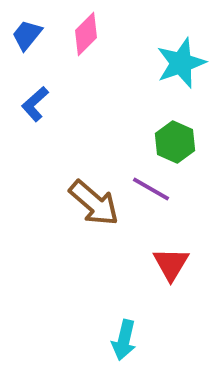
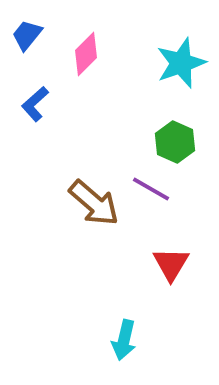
pink diamond: moved 20 px down
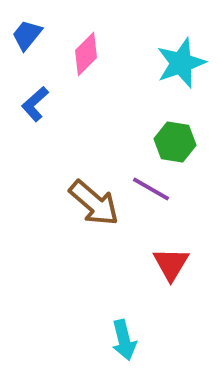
green hexagon: rotated 15 degrees counterclockwise
cyan arrow: rotated 27 degrees counterclockwise
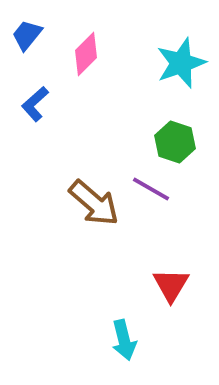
green hexagon: rotated 9 degrees clockwise
red triangle: moved 21 px down
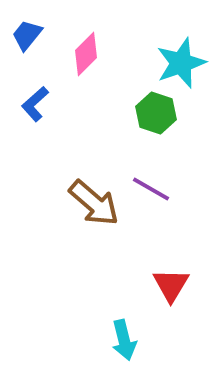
green hexagon: moved 19 px left, 29 px up
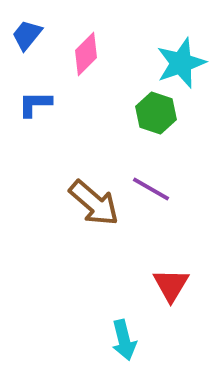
blue L-shape: rotated 42 degrees clockwise
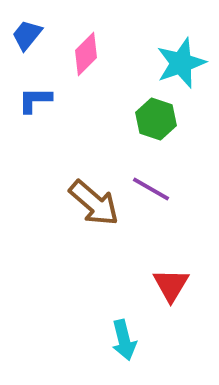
blue L-shape: moved 4 px up
green hexagon: moved 6 px down
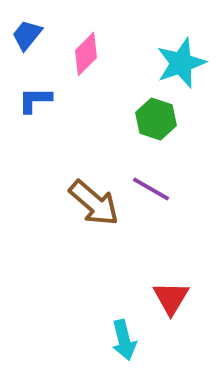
red triangle: moved 13 px down
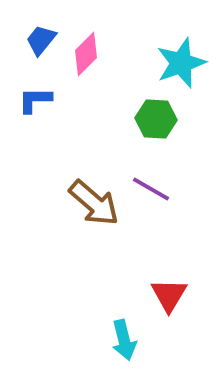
blue trapezoid: moved 14 px right, 5 px down
green hexagon: rotated 15 degrees counterclockwise
red triangle: moved 2 px left, 3 px up
